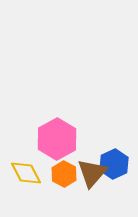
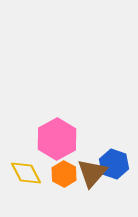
blue hexagon: rotated 16 degrees counterclockwise
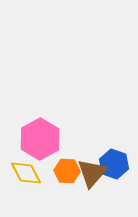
pink hexagon: moved 17 px left
orange hexagon: moved 3 px right, 3 px up; rotated 25 degrees counterclockwise
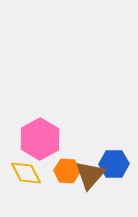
blue hexagon: rotated 20 degrees counterclockwise
brown triangle: moved 2 px left, 2 px down
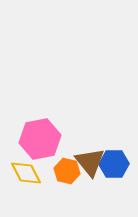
pink hexagon: rotated 18 degrees clockwise
orange hexagon: rotated 10 degrees clockwise
brown triangle: moved 13 px up; rotated 20 degrees counterclockwise
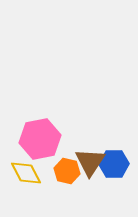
brown triangle: rotated 12 degrees clockwise
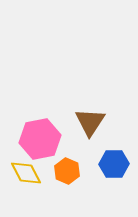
brown triangle: moved 40 px up
orange hexagon: rotated 10 degrees clockwise
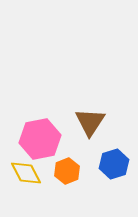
blue hexagon: rotated 16 degrees counterclockwise
orange hexagon: rotated 15 degrees clockwise
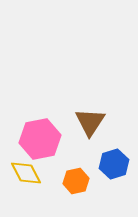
orange hexagon: moved 9 px right, 10 px down; rotated 10 degrees clockwise
